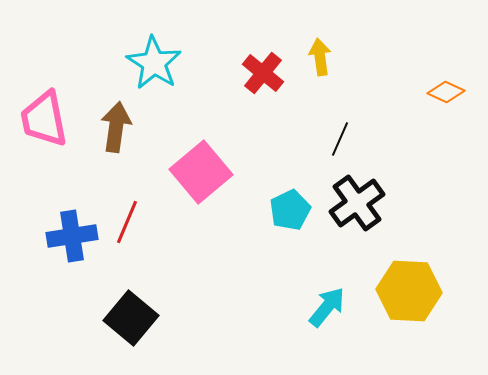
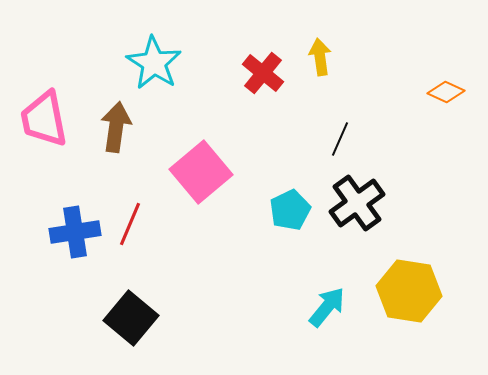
red line: moved 3 px right, 2 px down
blue cross: moved 3 px right, 4 px up
yellow hexagon: rotated 6 degrees clockwise
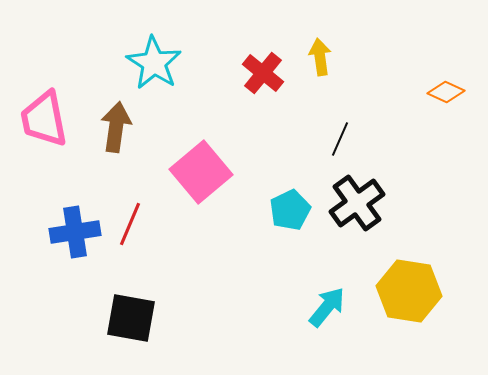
black square: rotated 30 degrees counterclockwise
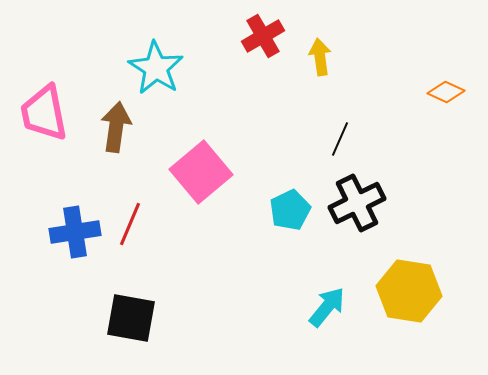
cyan star: moved 2 px right, 5 px down
red cross: moved 37 px up; rotated 21 degrees clockwise
pink trapezoid: moved 6 px up
black cross: rotated 10 degrees clockwise
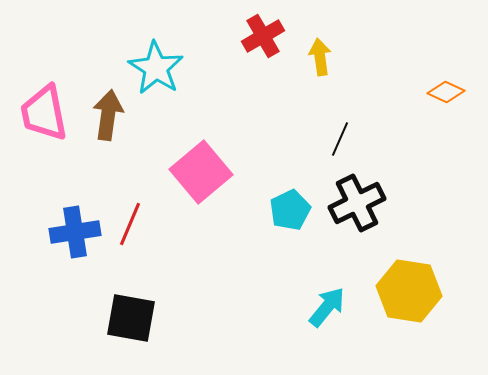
brown arrow: moved 8 px left, 12 px up
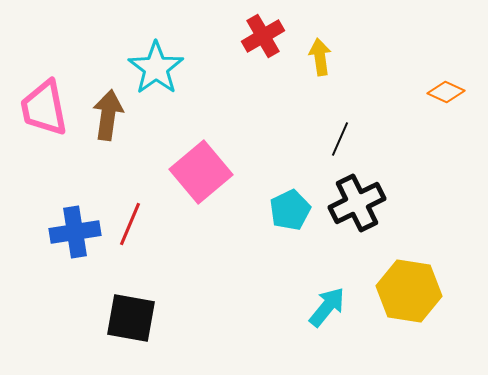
cyan star: rotated 4 degrees clockwise
pink trapezoid: moved 5 px up
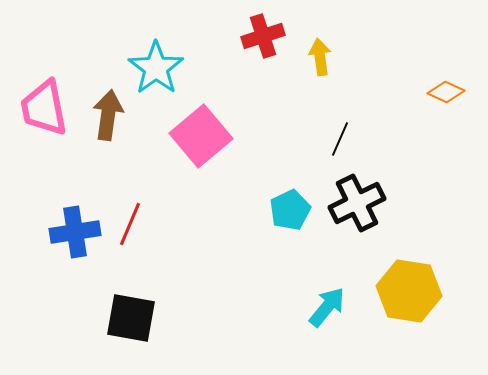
red cross: rotated 12 degrees clockwise
pink square: moved 36 px up
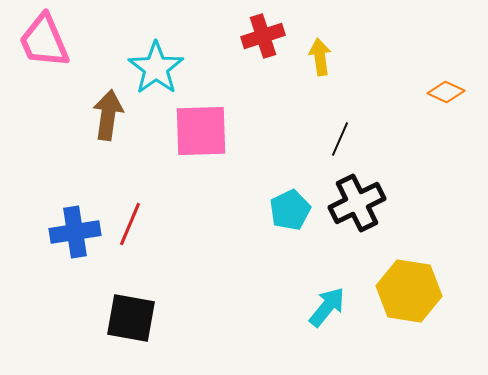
pink trapezoid: moved 67 px up; rotated 12 degrees counterclockwise
pink square: moved 5 px up; rotated 38 degrees clockwise
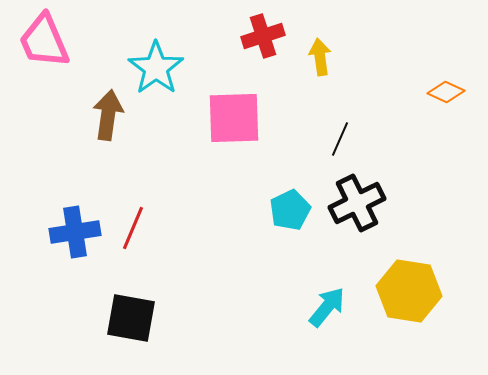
pink square: moved 33 px right, 13 px up
red line: moved 3 px right, 4 px down
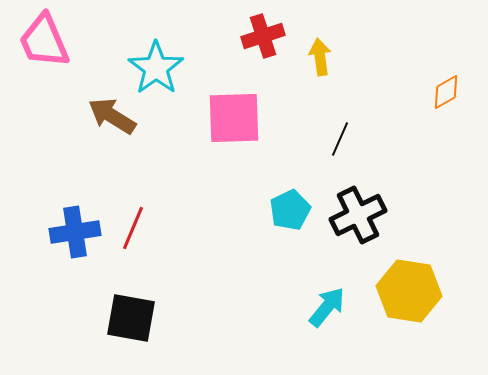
orange diamond: rotated 54 degrees counterclockwise
brown arrow: moved 4 px right, 1 px down; rotated 66 degrees counterclockwise
black cross: moved 1 px right, 12 px down
